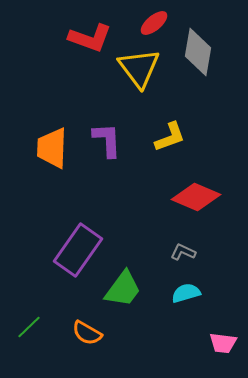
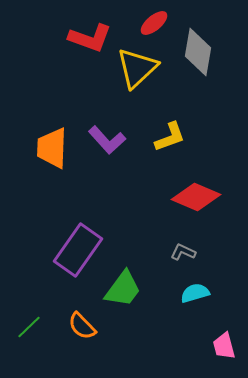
yellow triangle: moved 2 px left; rotated 24 degrees clockwise
purple L-shape: rotated 141 degrees clockwise
cyan semicircle: moved 9 px right
orange semicircle: moved 5 px left, 7 px up; rotated 16 degrees clockwise
pink trapezoid: moved 1 px right, 3 px down; rotated 68 degrees clockwise
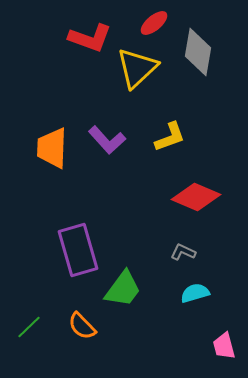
purple rectangle: rotated 51 degrees counterclockwise
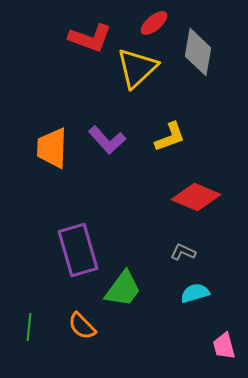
green line: rotated 40 degrees counterclockwise
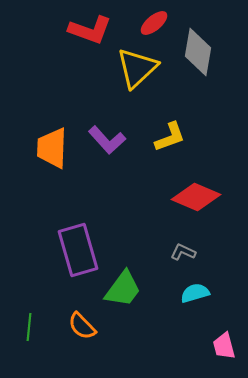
red L-shape: moved 8 px up
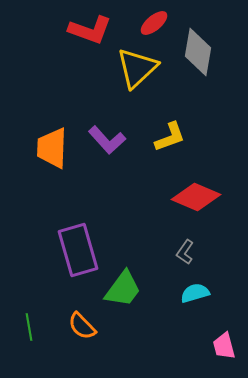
gray L-shape: moved 2 px right; rotated 80 degrees counterclockwise
green line: rotated 16 degrees counterclockwise
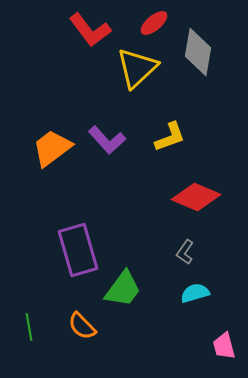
red L-shape: rotated 33 degrees clockwise
orange trapezoid: rotated 51 degrees clockwise
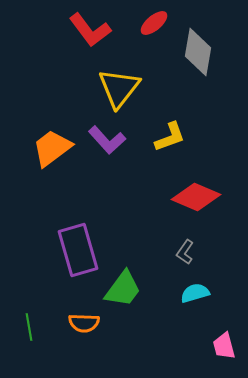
yellow triangle: moved 18 px left, 20 px down; rotated 9 degrees counterclockwise
orange semicircle: moved 2 px right, 3 px up; rotated 44 degrees counterclockwise
